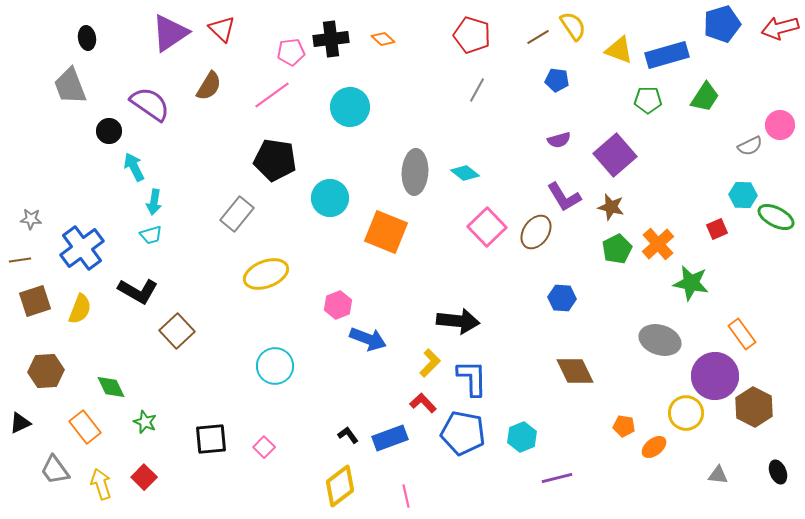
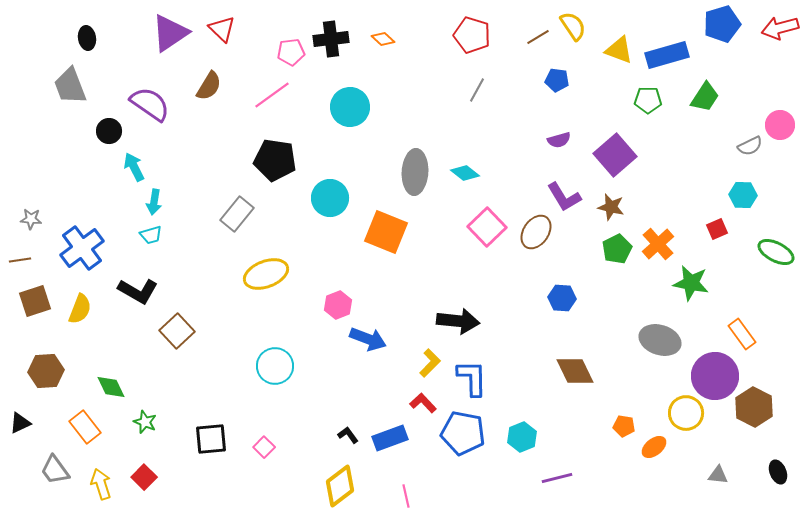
green ellipse at (776, 217): moved 35 px down
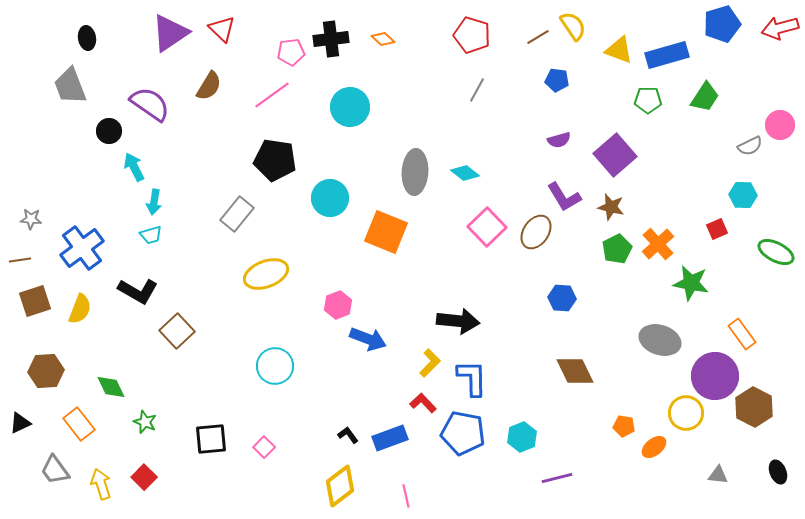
orange rectangle at (85, 427): moved 6 px left, 3 px up
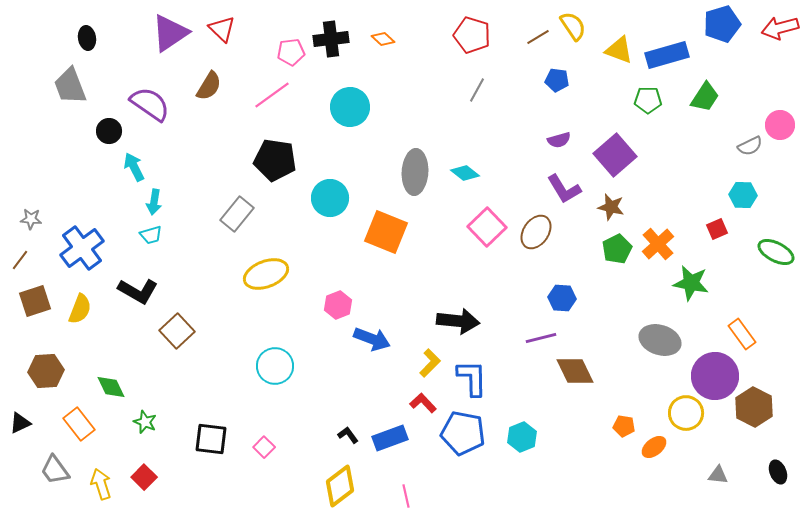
purple L-shape at (564, 197): moved 8 px up
brown line at (20, 260): rotated 45 degrees counterclockwise
blue arrow at (368, 339): moved 4 px right
black square at (211, 439): rotated 12 degrees clockwise
purple line at (557, 478): moved 16 px left, 140 px up
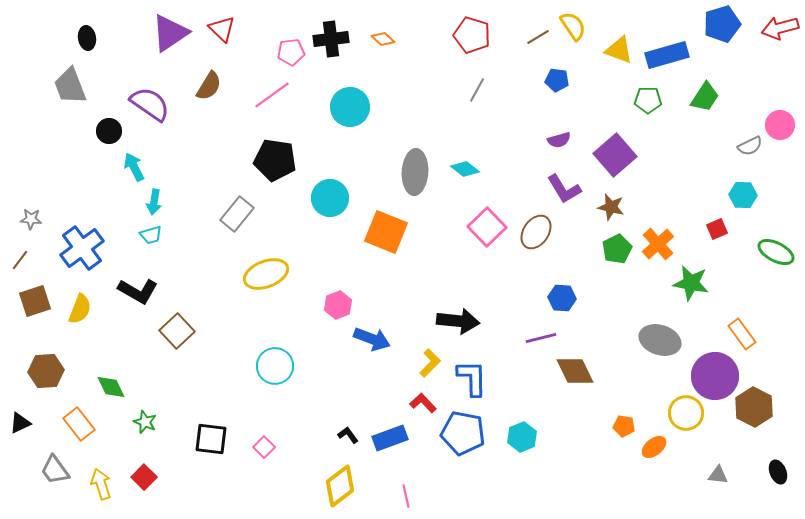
cyan diamond at (465, 173): moved 4 px up
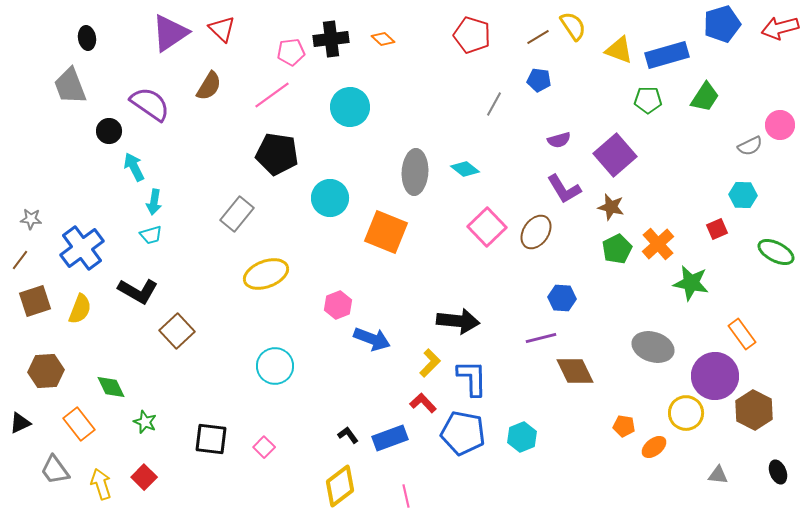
blue pentagon at (557, 80): moved 18 px left
gray line at (477, 90): moved 17 px right, 14 px down
black pentagon at (275, 160): moved 2 px right, 6 px up
gray ellipse at (660, 340): moved 7 px left, 7 px down
brown hexagon at (754, 407): moved 3 px down
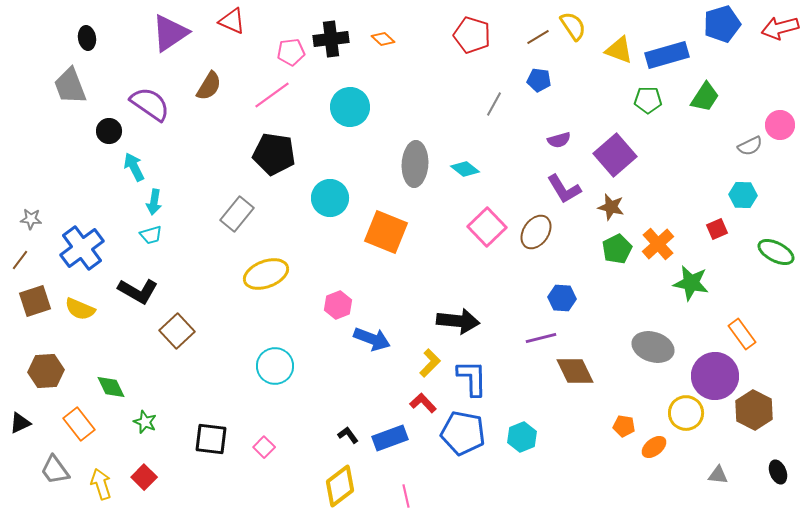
red triangle at (222, 29): moved 10 px right, 8 px up; rotated 20 degrees counterclockwise
black pentagon at (277, 154): moved 3 px left
gray ellipse at (415, 172): moved 8 px up
yellow semicircle at (80, 309): rotated 92 degrees clockwise
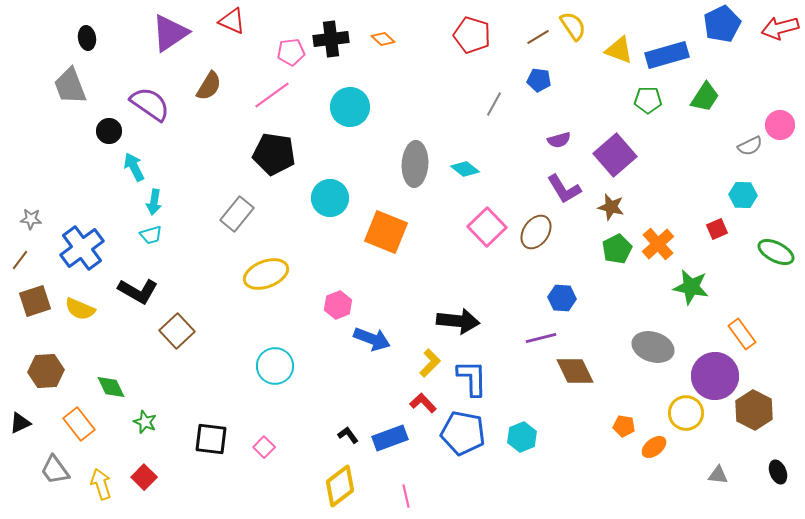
blue pentagon at (722, 24): rotated 9 degrees counterclockwise
green star at (691, 283): moved 4 px down
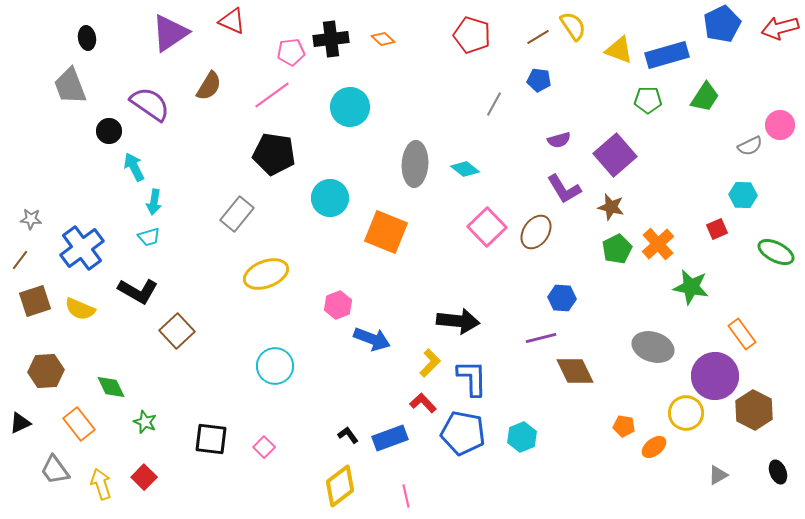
cyan trapezoid at (151, 235): moved 2 px left, 2 px down
gray triangle at (718, 475): rotated 35 degrees counterclockwise
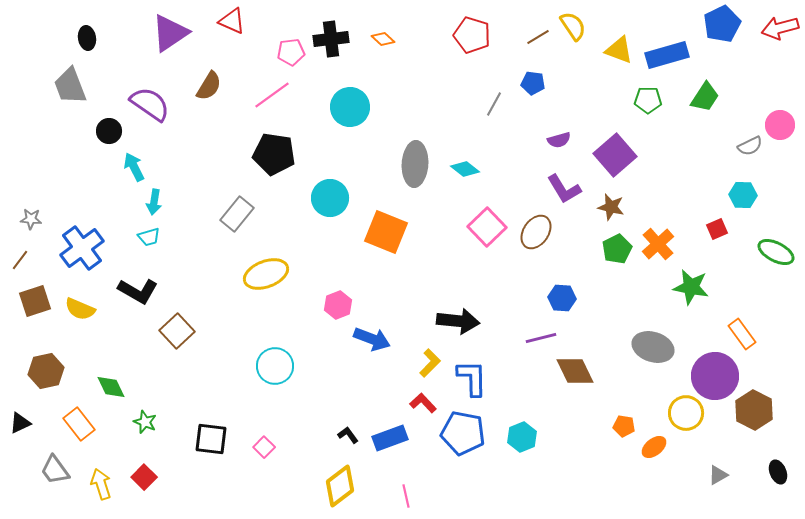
blue pentagon at (539, 80): moved 6 px left, 3 px down
brown hexagon at (46, 371): rotated 8 degrees counterclockwise
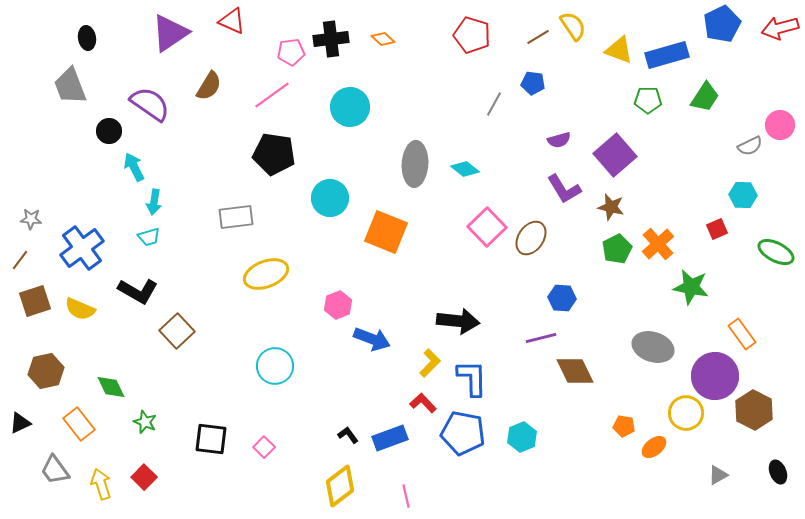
gray rectangle at (237, 214): moved 1 px left, 3 px down; rotated 44 degrees clockwise
brown ellipse at (536, 232): moved 5 px left, 6 px down
